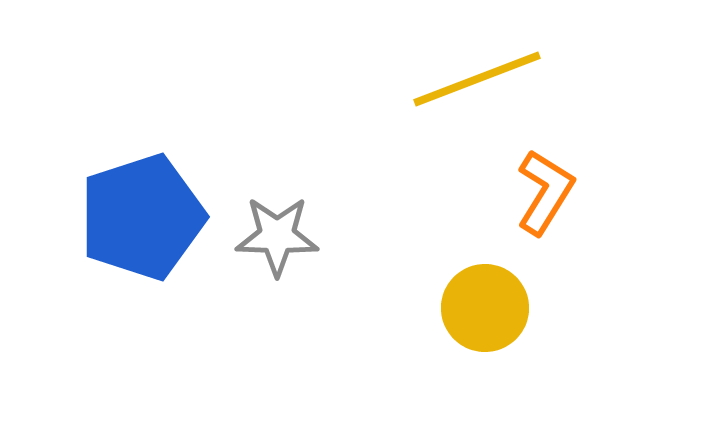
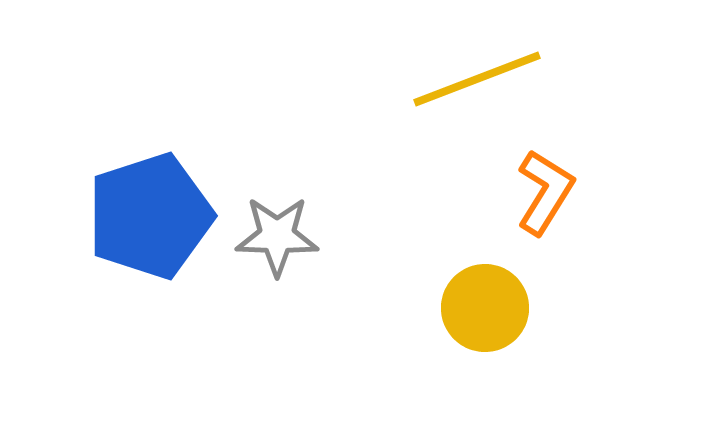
blue pentagon: moved 8 px right, 1 px up
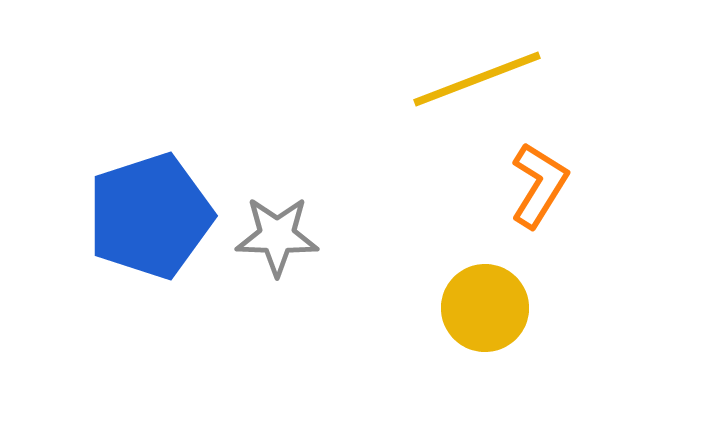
orange L-shape: moved 6 px left, 7 px up
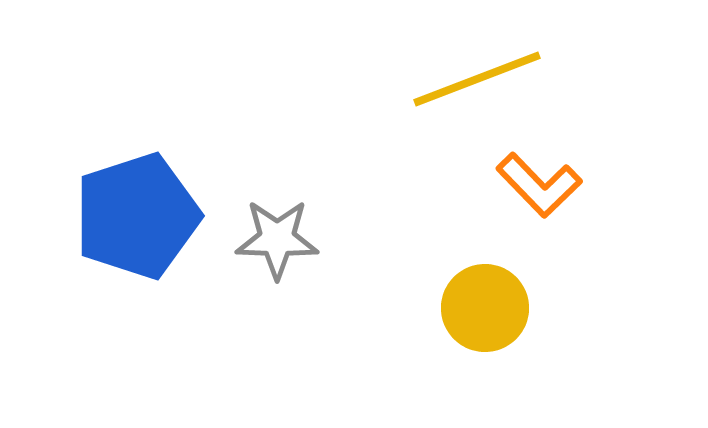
orange L-shape: rotated 104 degrees clockwise
blue pentagon: moved 13 px left
gray star: moved 3 px down
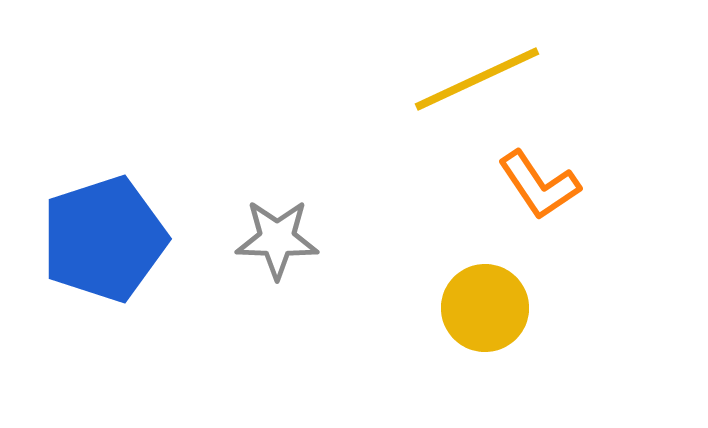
yellow line: rotated 4 degrees counterclockwise
orange L-shape: rotated 10 degrees clockwise
blue pentagon: moved 33 px left, 23 px down
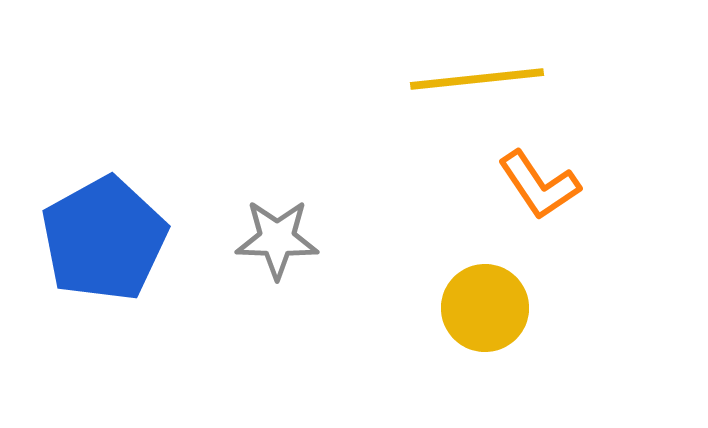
yellow line: rotated 19 degrees clockwise
blue pentagon: rotated 11 degrees counterclockwise
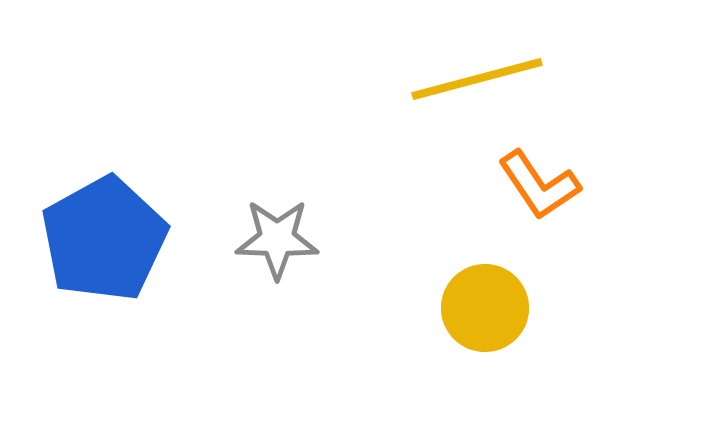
yellow line: rotated 9 degrees counterclockwise
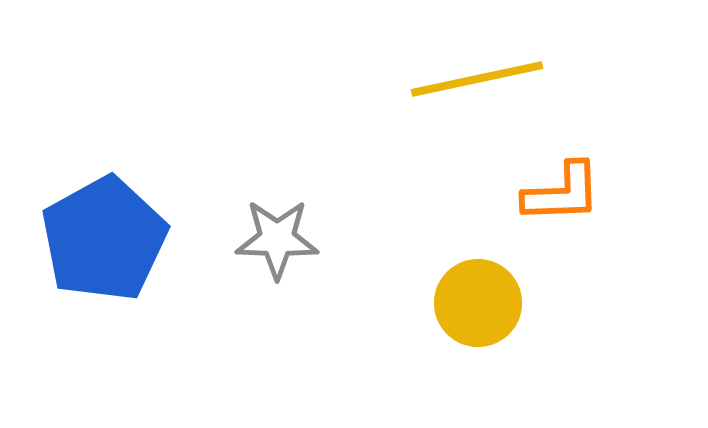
yellow line: rotated 3 degrees clockwise
orange L-shape: moved 23 px right, 8 px down; rotated 58 degrees counterclockwise
yellow circle: moved 7 px left, 5 px up
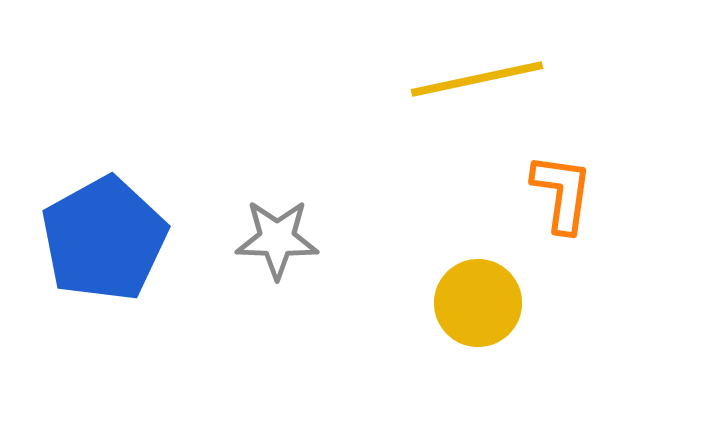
orange L-shape: rotated 80 degrees counterclockwise
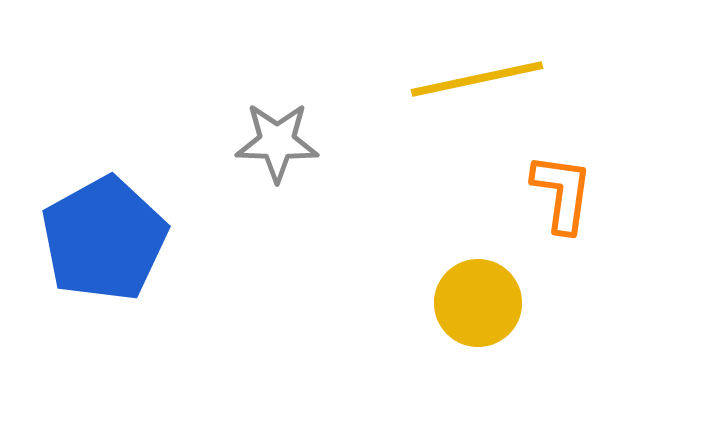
gray star: moved 97 px up
